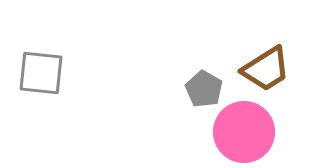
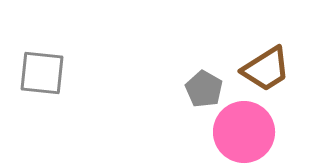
gray square: moved 1 px right
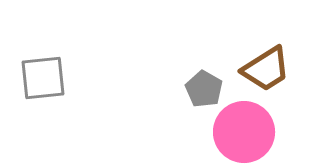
gray square: moved 1 px right, 5 px down; rotated 12 degrees counterclockwise
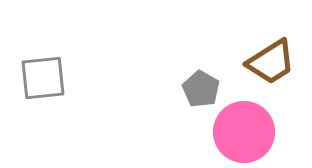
brown trapezoid: moved 5 px right, 7 px up
gray pentagon: moved 3 px left
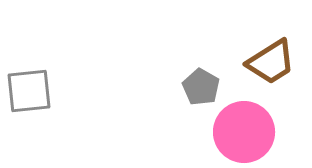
gray square: moved 14 px left, 13 px down
gray pentagon: moved 2 px up
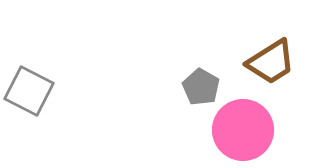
gray square: rotated 33 degrees clockwise
pink circle: moved 1 px left, 2 px up
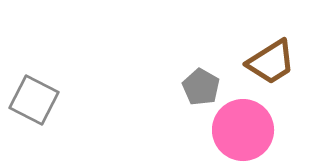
gray square: moved 5 px right, 9 px down
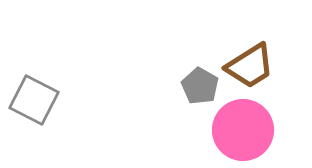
brown trapezoid: moved 21 px left, 4 px down
gray pentagon: moved 1 px left, 1 px up
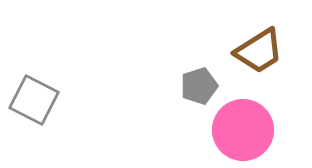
brown trapezoid: moved 9 px right, 15 px up
gray pentagon: moved 1 px left; rotated 24 degrees clockwise
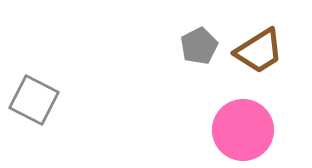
gray pentagon: moved 40 px up; rotated 9 degrees counterclockwise
